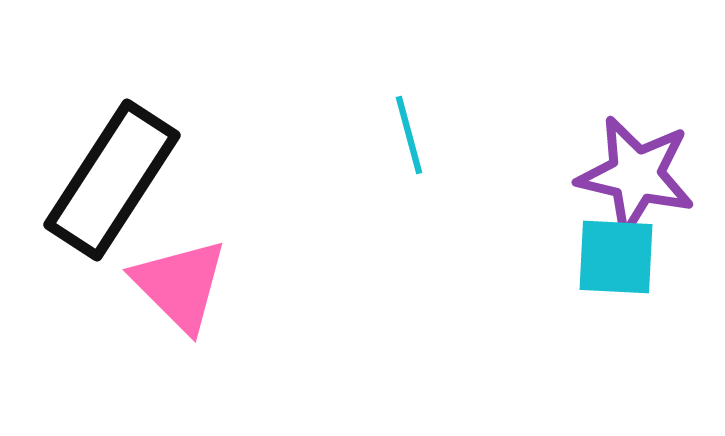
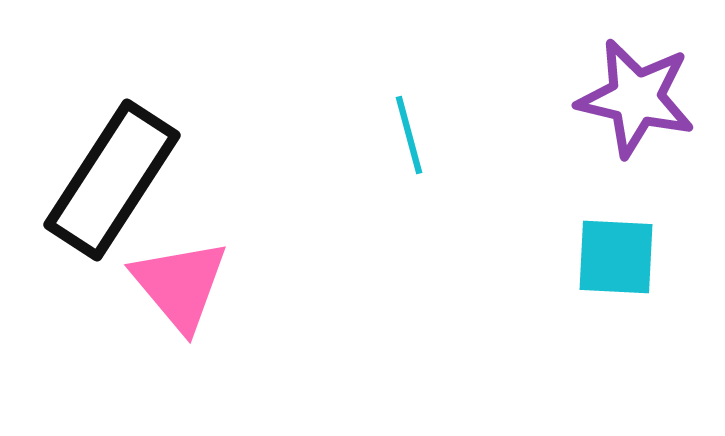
purple star: moved 77 px up
pink triangle: rotated 5 degrees clockwise
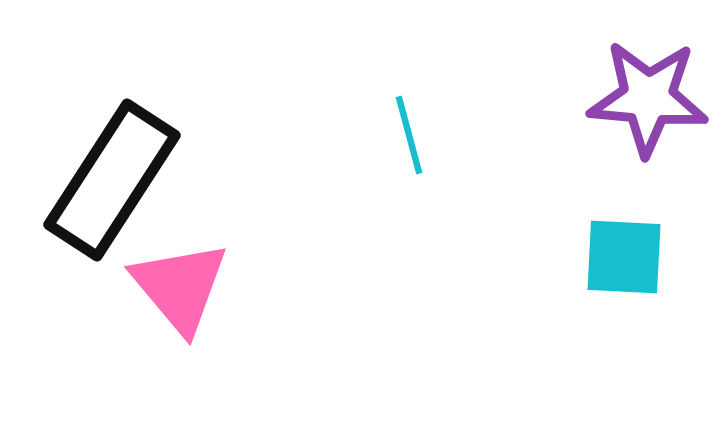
purple star: moved 12 px right; rotated 8 degrees counterclockwise
cyan square: moved 8 px right
pink triangle: moved 2 px down
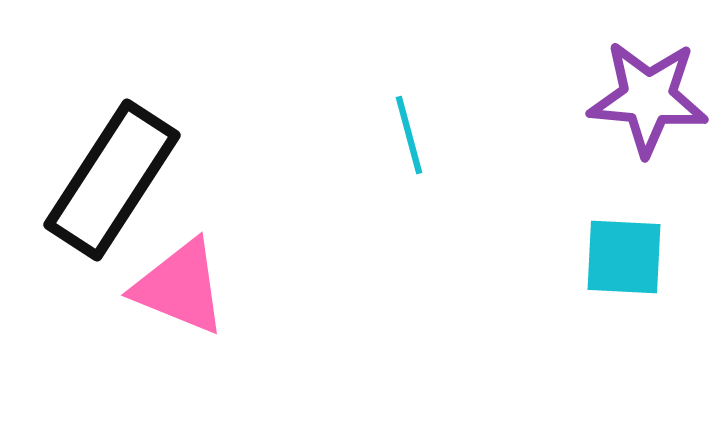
pink triangle: rotated 28 degrees counterclockwise
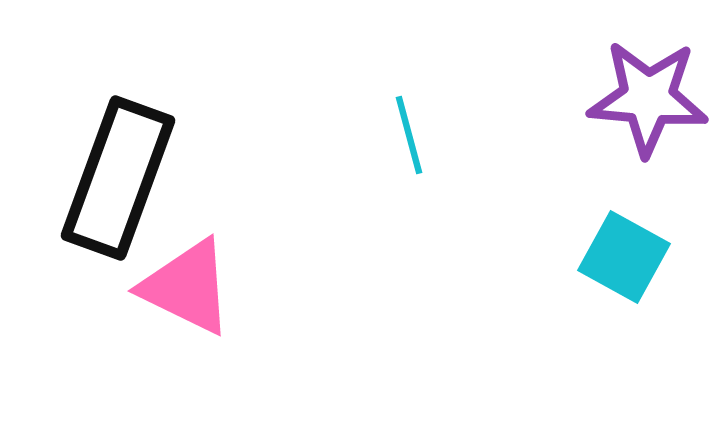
black rectangle: moved 6 px right, 2 px up; rotated 13 degrees counterclockwise
cyan square: rotated 26 degrees clockwise
pink triangle: moved 7 px right; rotated 4 degrees clockwise
